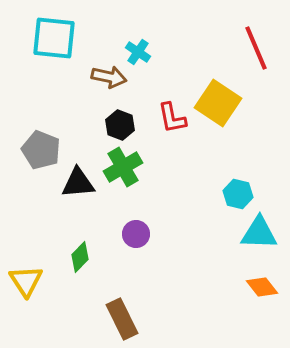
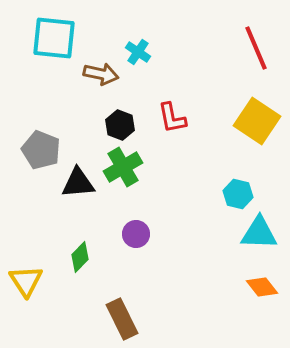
brown arrow: moved 8 px left, 3 px up
yellow square: moved 39 px right, 18 px down
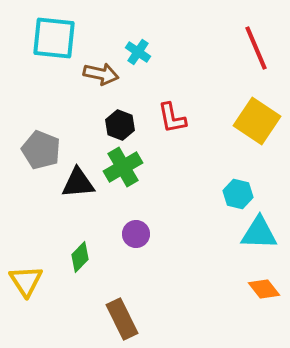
orange diamond: moved 2 px right, 2 px down
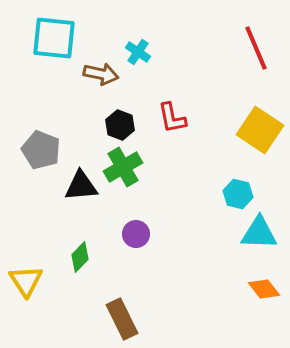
yellow square: moved 3 px right, 9 px down
black triangle: moved 3 px right, 3 px down
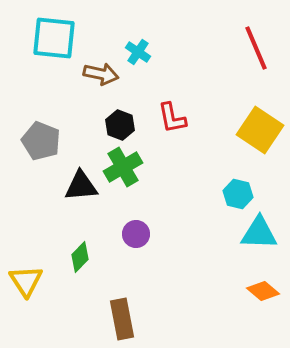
gray pentagon: moved 9 px up
orange diamond: moved 1 px left, 2 px down; rotated 12 degrees counterclockwise
brown rectangle: rotated 15 degrees clockwise
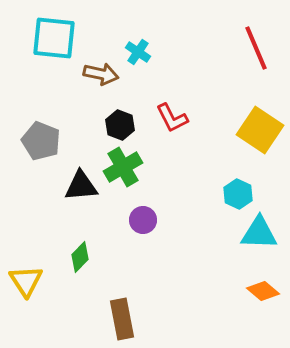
red L-shape: rotated 16 degrees counterclockwise
cyan hexagon: rotated 12 degrees clockwise
purple circle: moved 7 px right, 14 px up
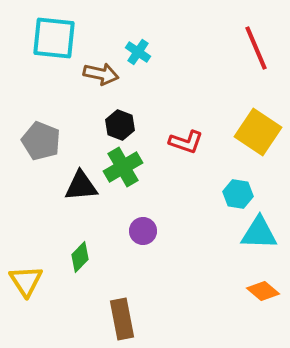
red L-shape: moved 14 px right, 24 px down; rotated 44 degrees counterclockwise
yellow square: moved 2 px left, 2 px down
cyan hexagon: rotated 16 degrees counterclockwise
purple circle: moved 11 px down
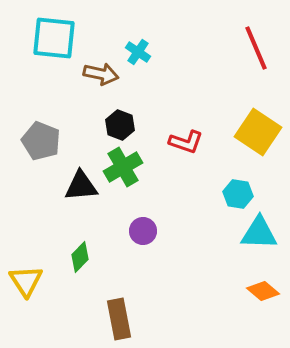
brown rectangle: moved 3 px left
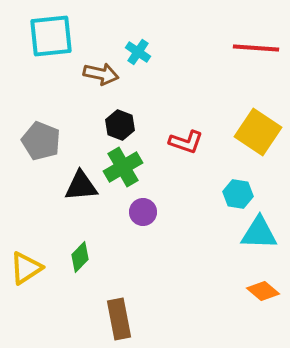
cyan square: moved 3 px left, 2 px up; rotated 12 degrees counterclockwise
red line: rotated 63 degrees counterclockwise
purple circle: moved 19 px up
yellow triangle: moved 13 px up; rotated 30 degrees clockwise
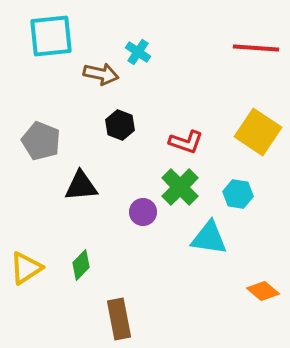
green cross: moved 57 px right, 20 px down; rotated 15 degrees counterclockwise
cyan triangle: moved 50 px left, 5 px down; rotated 6 degrees clockwise
green diamond: moved 1 px right, 8 px down
